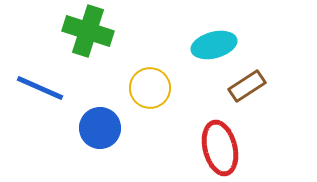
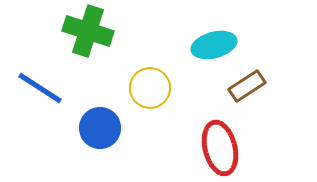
blue line: rotated 9 degrees clockwise
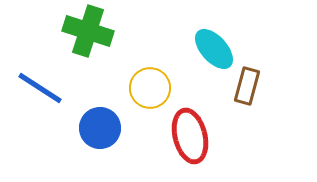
cyan ellipse: moved 4 px down; rotated 63 degrees clockwise
brown rectangle: rotated 42 degrees counterclockwise
red ellipse: moved 30 px left, 12 px up
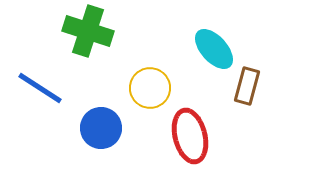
blue circle: moved 1 px right
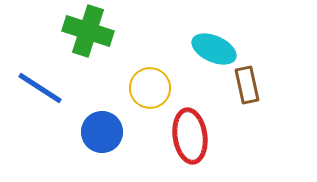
cyan ellipse: rotated 24 degrees counterclockwise
brown rectangle: moved 1 px up; rotated 27 degrees counterclockwise
blue circle: moved 1 px right, 4 px down
red ellipse: rotated 6 degrees clockwise
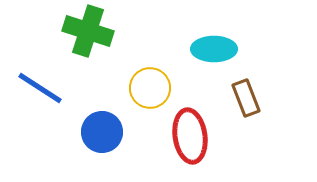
cyan ellipse: rotated 24 degrees counterclockwise
brown rectangle: moved 1 px left, 13 px down; rotated 9 degrees counterclockwise
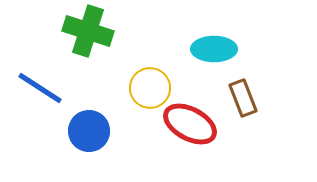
brown rectangle: moved 3 px left
blue circle: moved 13 px left, 1 px up
red ellipse: moved 12 px up; rotated 54 degrees counterclockwise
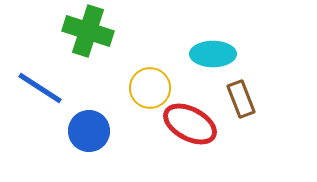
cyan ellipse: moved 1 px left, 5 px down
brown rectangle: moved 2 px left, 1 px down
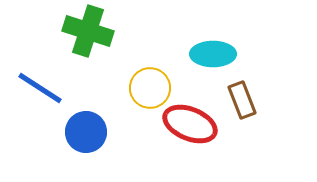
brown rectangle: moved 1 px right, 1 px down
red ellipse: rotated 6 degrees counterclockwise
blue circle: moved 3 px left, 1 px down
